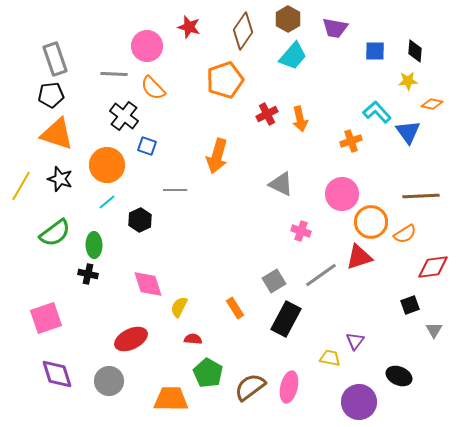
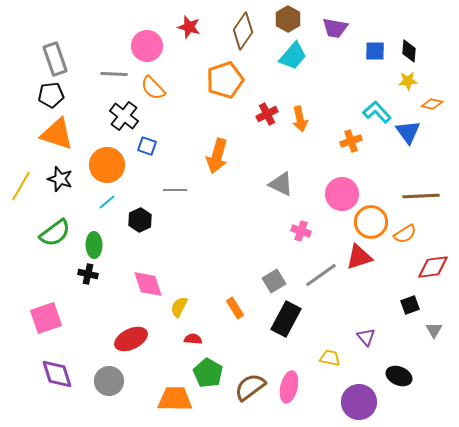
black diamond at (415, 51): moved 6 px left
purple triangle at (355, 341): moved 11 px right, 4 px up; rotated 18 degrees counterclockwise
orange trapezoid at (171, 399): moved 4 px right
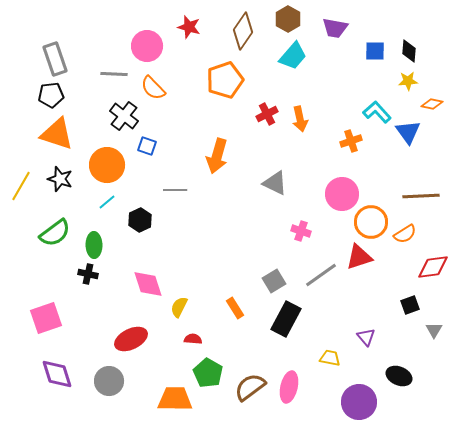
gray triangle at (281, 184): moved 6 px left, 1 px up
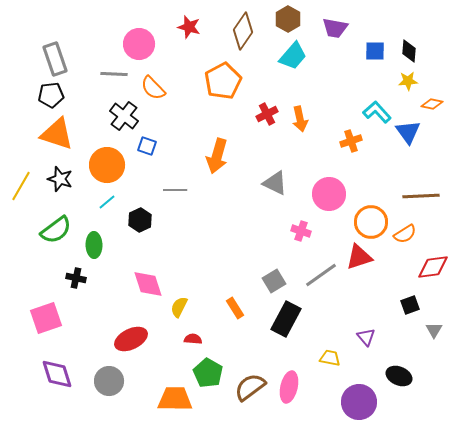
pink circle at (147, 46): moved 8 px left, 2 px up
orange pentagon at (225, 80): moved 2 px left, 1 px down; rotated 9 degrees counterclockwise
pink circle at (342, 194): moved 13 px left
green semicircle at (55, 233): moved 1 px right, 3 px up
black cross at (88, 274): moved 12 px left, 4 px down
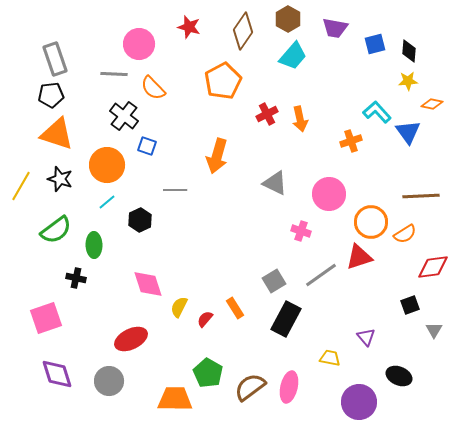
blue square at (375, 51): moved 7 px up; rotated 15 degrees counterclockwise
red semicircle at (193, 339): moved 12 px right, 20 px up; rotated 54 degrees counterclockwise
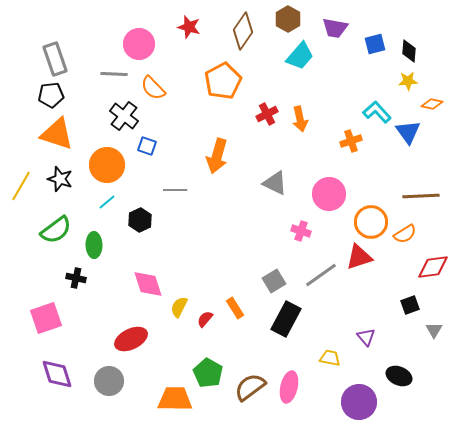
cyan trapezoid at (293, 56): moved 7 px right
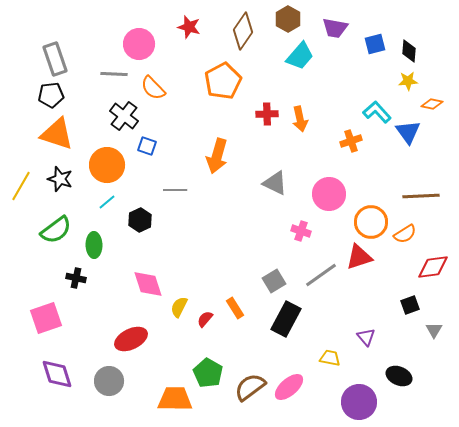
red cross at (267, 114): rotated 25 degrees clockwise
pink ellipse at (289, 387): rotated 36 degrees clockwise
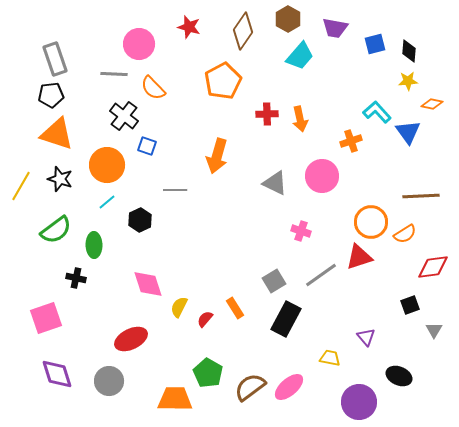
pink circle at (329, 194): moved 7 px left, 18 px up
